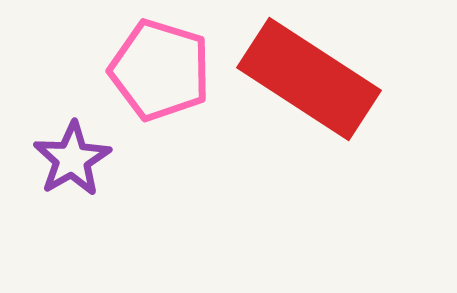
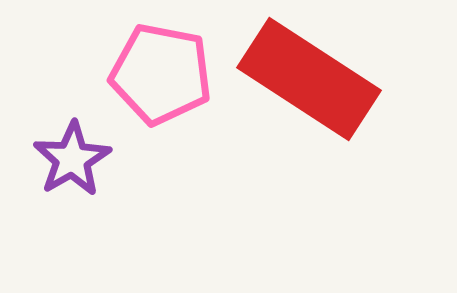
pink pentagon: moved 1 px right, 4 px down; rotated 6 degrees counterclockwise
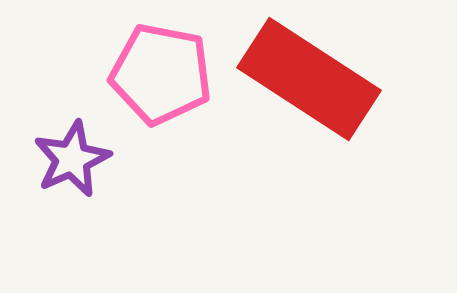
purple star: rotated 6 degrees clockwise
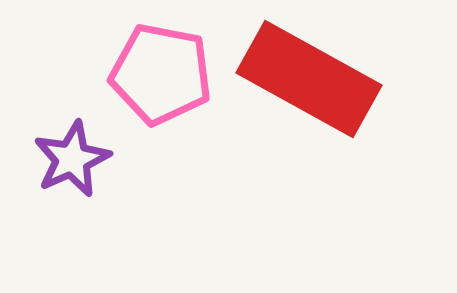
red rectangle: rotated 4 degrees counterclockwise
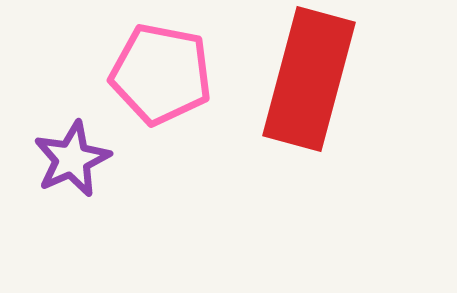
red rectangle: rotated 76 degrees clockwise
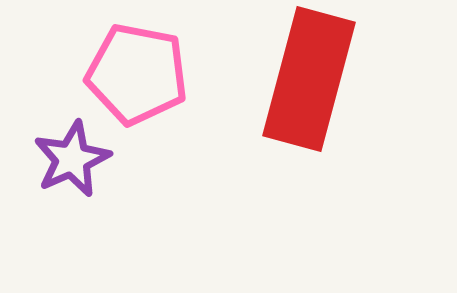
pink pentagon: moved 24 px left
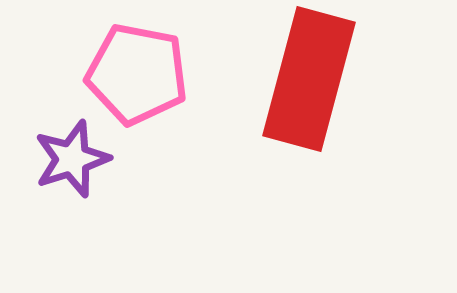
purple star: rotated 6 degrees clockwise
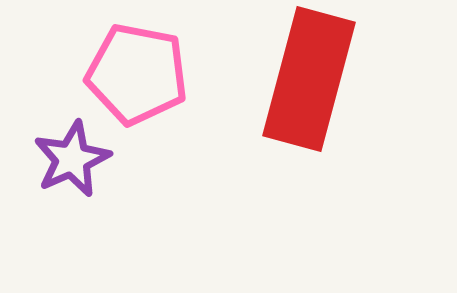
purple star: rotated 6 degrees counterclockwise
